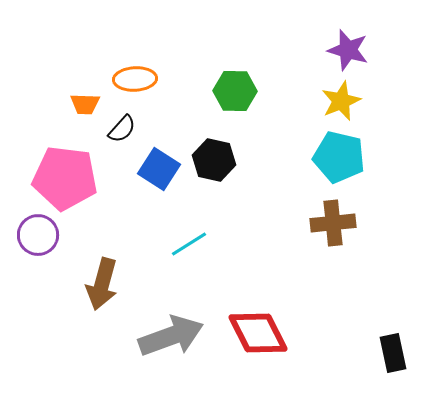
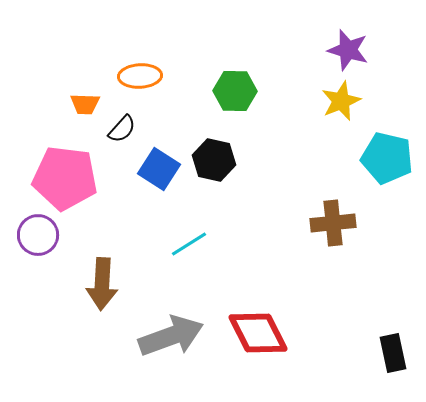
orange ellipse: moved 5 px right, 3 px up
cyan pentagon: moved 48 px right, 1 px down
brown arrow: rotated 12 degrees counterclockwise
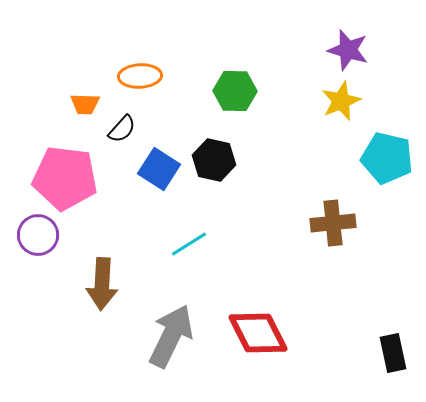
gray arrow: rotated 44 degrees counterclockwise
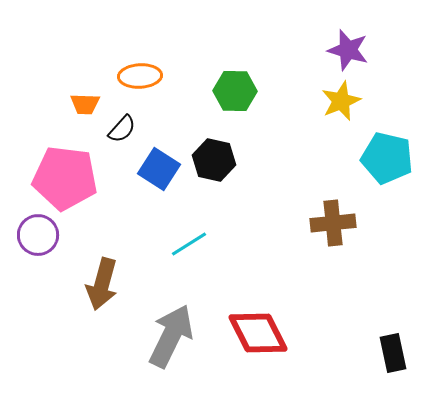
brown arrow: rotated 12 degrees clockwise
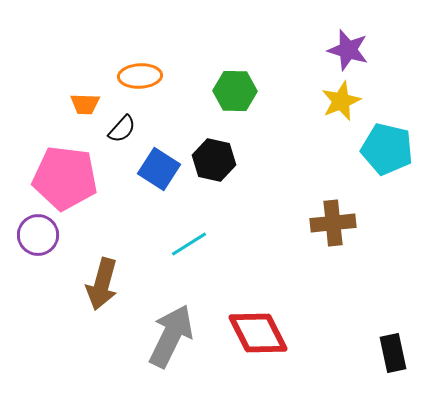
cyan pentagon: moved 9 px up
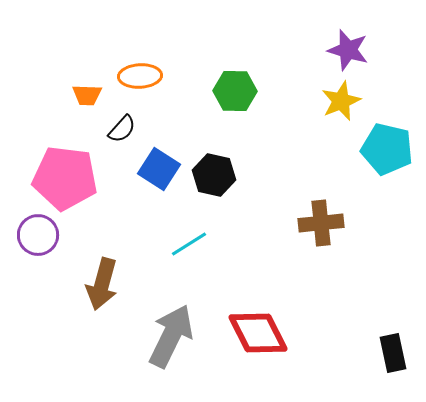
orange trapezoid: moved 2 px right, 9 px up
black hexagon: moved 15 px down
brown cross: moved 12 px left
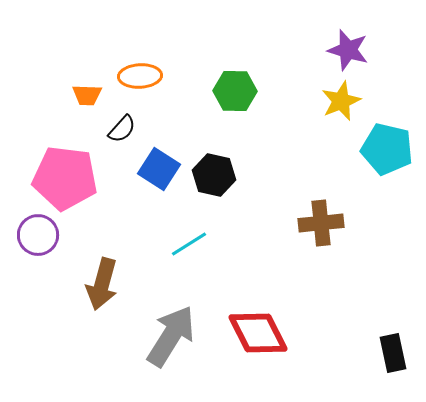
gray arrow: rotated 6 degrees clockwise
